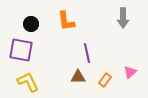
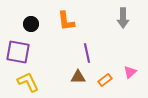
purple square: moved 3 px left, 2 px down
orange rectangle: rotated 16 degrees clockwise
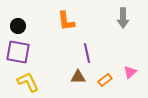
black circle: moved 13 px left, 2 px down
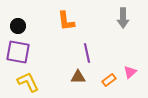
orange rectangle: moved 4 px right
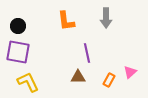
gray arrow: moved 17 px left
orange rectangle: rotated 24 degrees counterclockwise
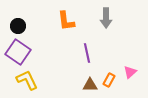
purple square: rotated 25 degrees clockwise
brown triangle: moved 12 px right, 8 px down
yellow L-shape: moved 1 px left, 2 px up
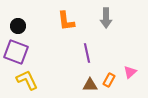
purple square: moved 2 px left; rotated 15 degrees counterclockwise
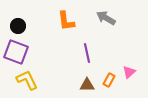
gray arrow: rotated 120 degrees clockwise
pink triangle: moved 1 px left
brown triangle: moved 3 px left
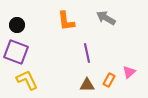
black circle: moved 1 px left, 1 px up
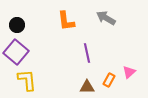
purple square: rotated 20 degrees clockwise
yellow L-shape: rotated 20 degrees clockwise
brown triangle: moved 2 px down
